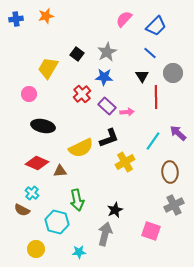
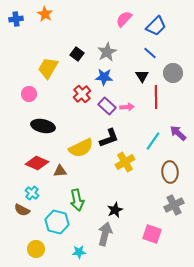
orange star: moved 1 px left, 2 px up; rotated 28 degrees counterclockwise
pink arrow: moved 5 px up
pink square: moved 1 px right, 3 px down
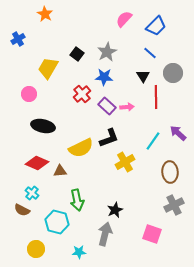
blue cross: moved 2 px right, 20 px down; rotated 24 degrees counterclockwise
black triangle: moved 1 px right
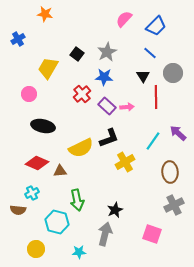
orange star: rotated 21 degrees counterclockwise
cyan cross: rotated 24 degrees clockwise
brown semicircle: moved 4 px left; rotated 21 degrees counterclockwise
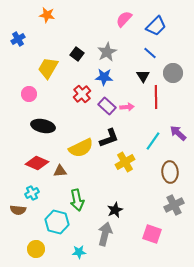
orange star: moved 2 px right, 1 px down
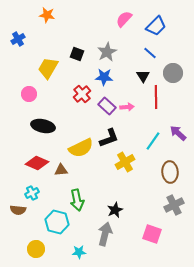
black square: rotated 16 degrees counterclockwise
brown triangle: moved 1 px right, 1 px up
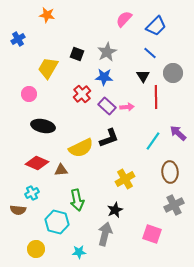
yellow cross: moved 17 px down
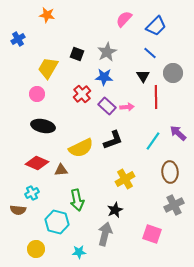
pink circle: moved 8 px right
black L-shape: moved 4 px right, 2 px down
